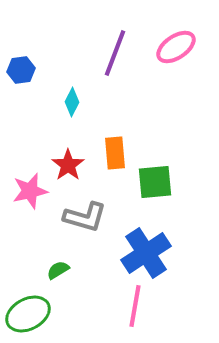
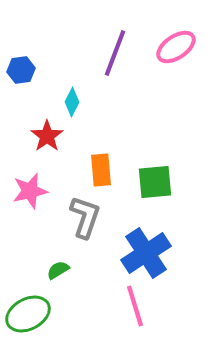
orange rectangle: moved 14 px left, 17 px down
red star: moved 21 px left, 29 px up
gray L-shape: rotated 87 degrees counterclockwise
pink line: rotated 27 degrees counterclockwise
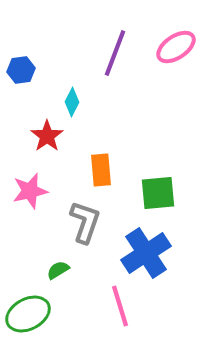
green square: moved 3 px right, 11 px down
gray L-shape: moved 5 px down
pink line: moved 15 px left
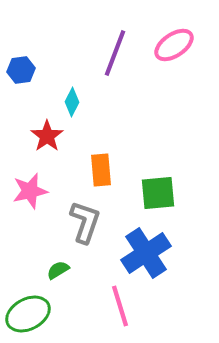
pink ellipse: moved 2 px left, 2 px up
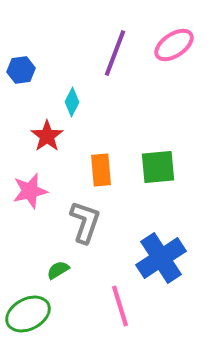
green square: moved 26 px up
blue cross: moved 15 px right, 5 px down
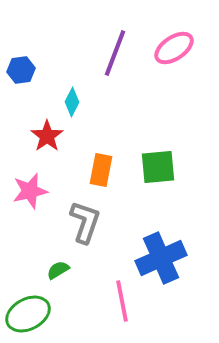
pink ellipse: moved 3 px down
orange rectangle: rotated 16 degrees clockwise
blue cross: rotated 9 degrees clockwise
pink line: moved 2 px right, 5 px up; rotated 6 degrees clockwise
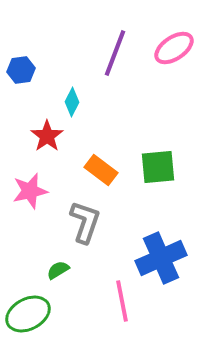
orange rectangle: rotated 64 degrees counterclockwise
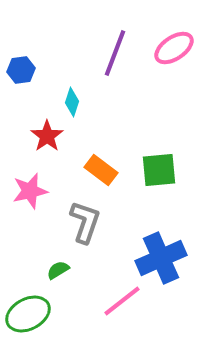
cyan diamond: rotated 8 degrees counterclockwise
green square: moved 1 px right, 3 px down
pink line: rotated 63 degrees clockwise
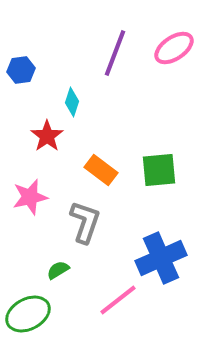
pink star: moved 6 px down
pink line: moved 4 px left, 1 px up
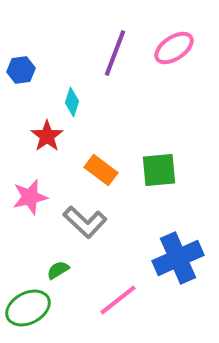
gray L-shape: rotated 114 degrees clockwise
blue cross: moved 17 px right
green ellipse: moved 6 px up
